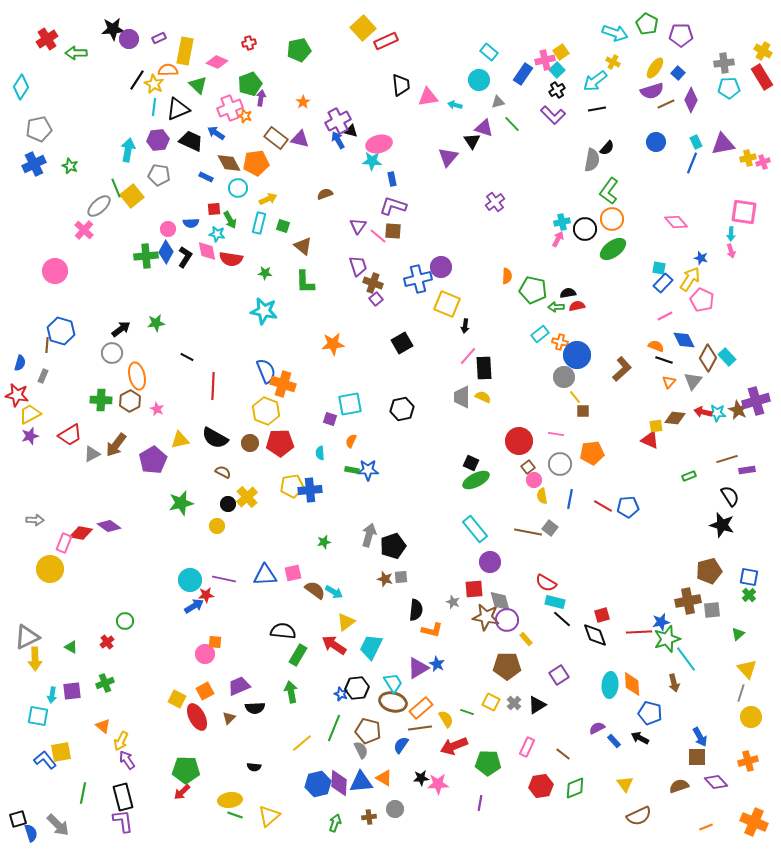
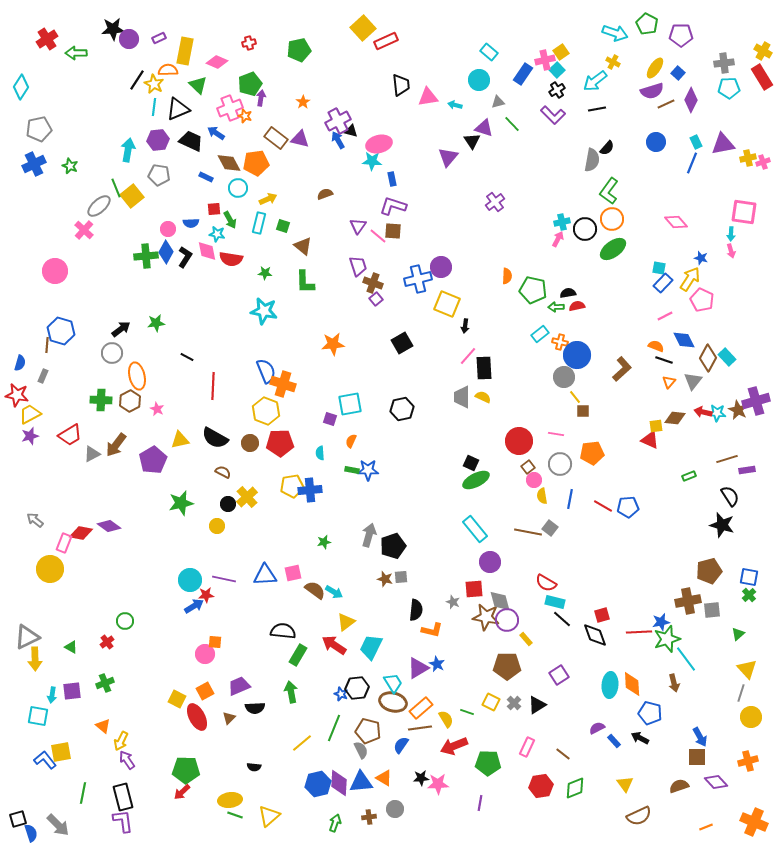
gray arrow at (35, 520): rotated 144 degrees counterclockwise
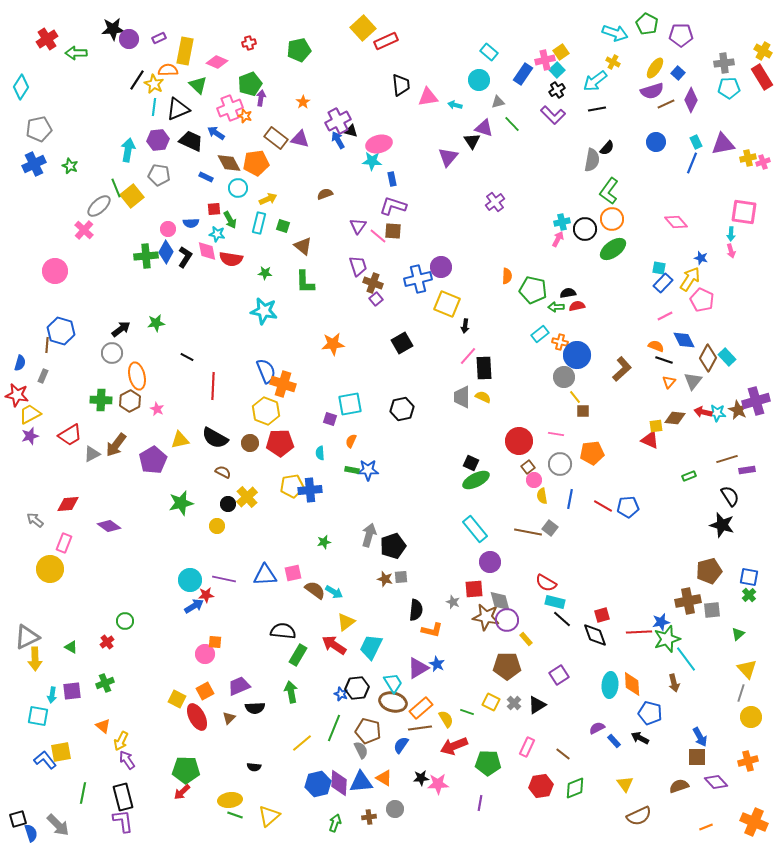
red diamond at (81, 533): moved 13 px left, 29 px up; rotated 15 degrees counterclockwise
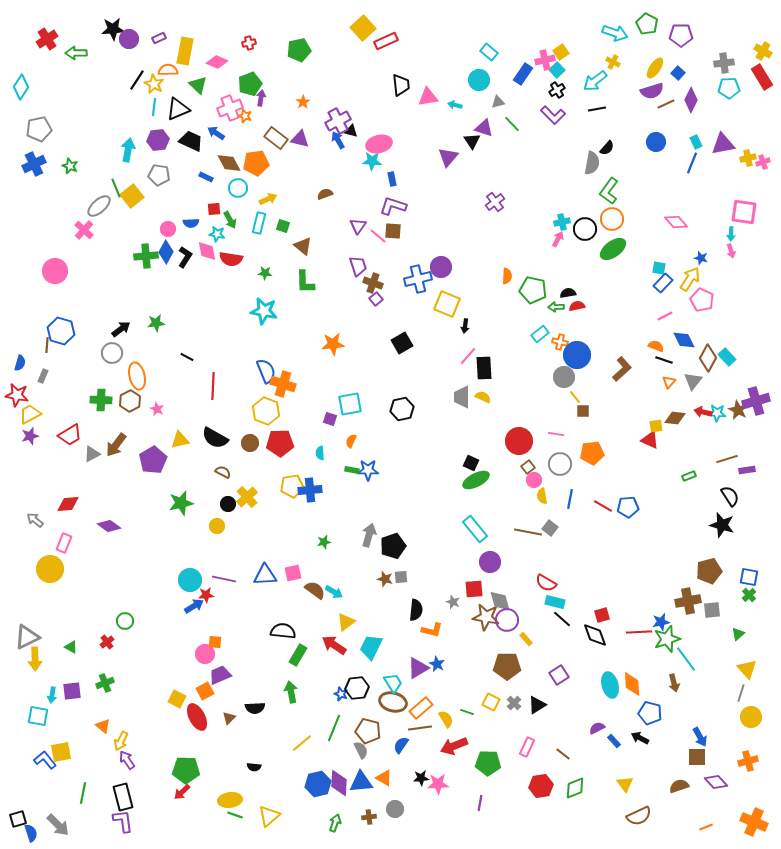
gray semicircle at (592, 160): moved 3 px down
cyan ellipse at (610, 685): rotated 20 degrees counterclockwise
purple trapezoid at (239, 686): moved 19 px left, 11 px up
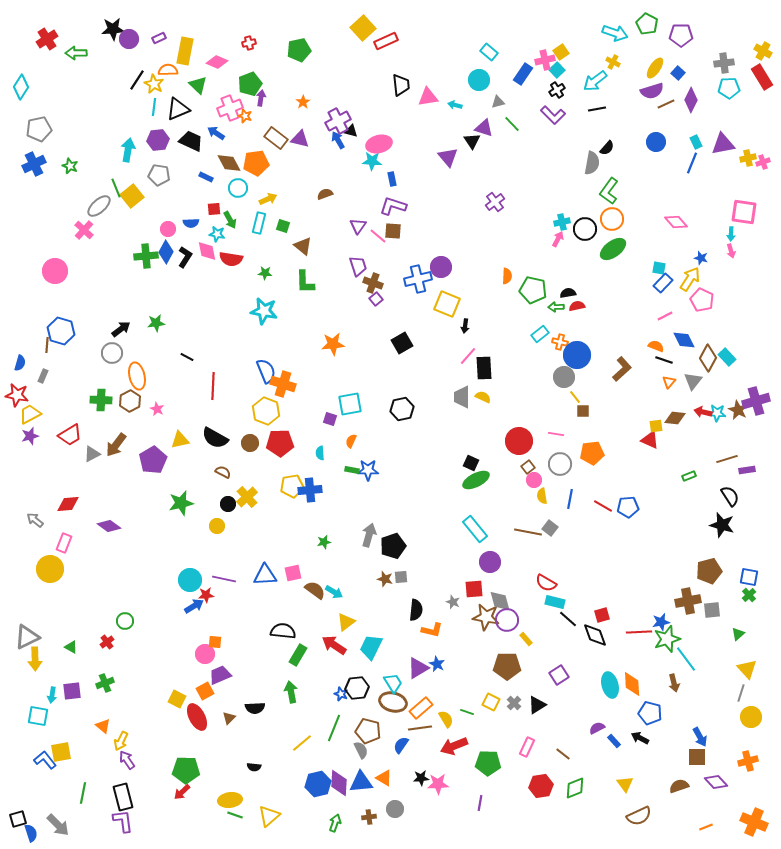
purple triangle at (448, 157): rotated 20 degrees counterclockwise
black line at (562, 619): moved 6 px right
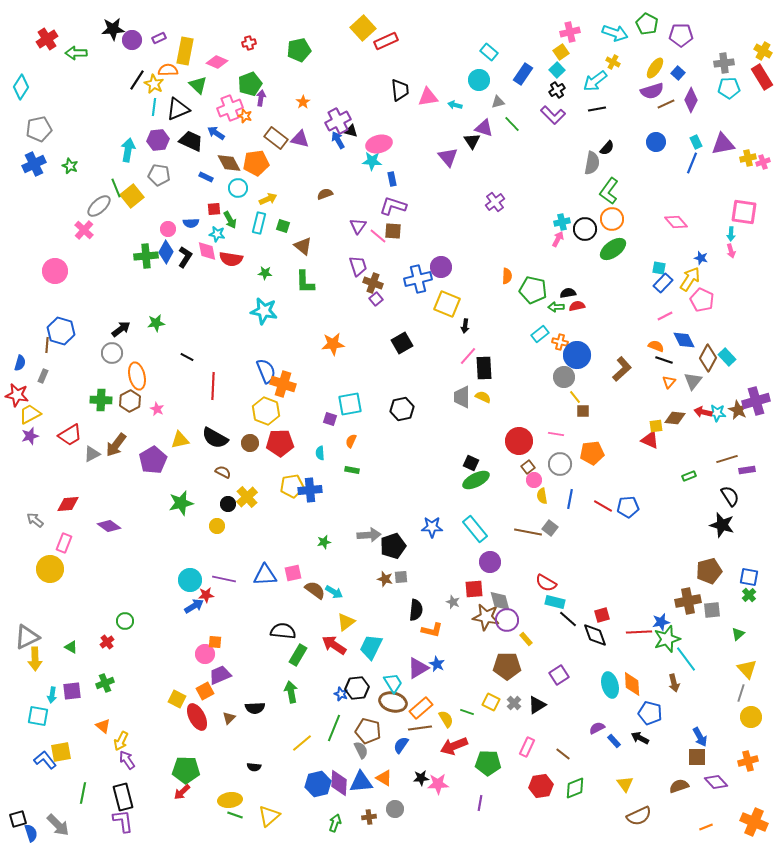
purple circle at (129, 39): moved 3 px right, 1 px down
pink cross at (545, 60): moved 25 px right, 28 px up
black trapezoid at (401, 85): moved 1 px left, 5 px down
blue star at (368, 470): moved 64 px right, 57 px down
gray arrow at (369, 535): rotated 70 degrees clockwise
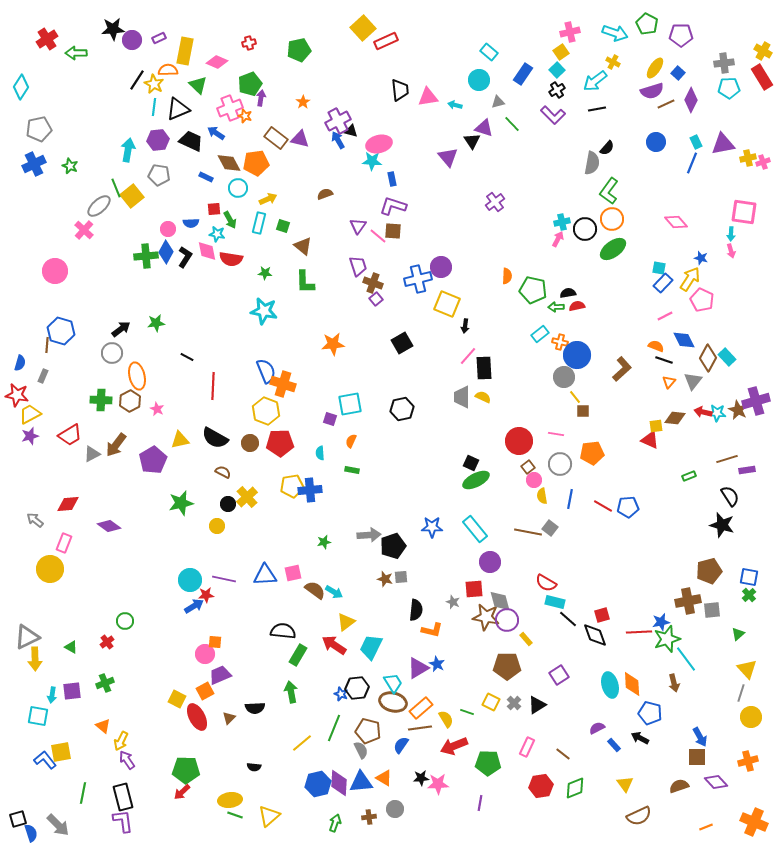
blue rectangle at (614, 741): moved 4 px down
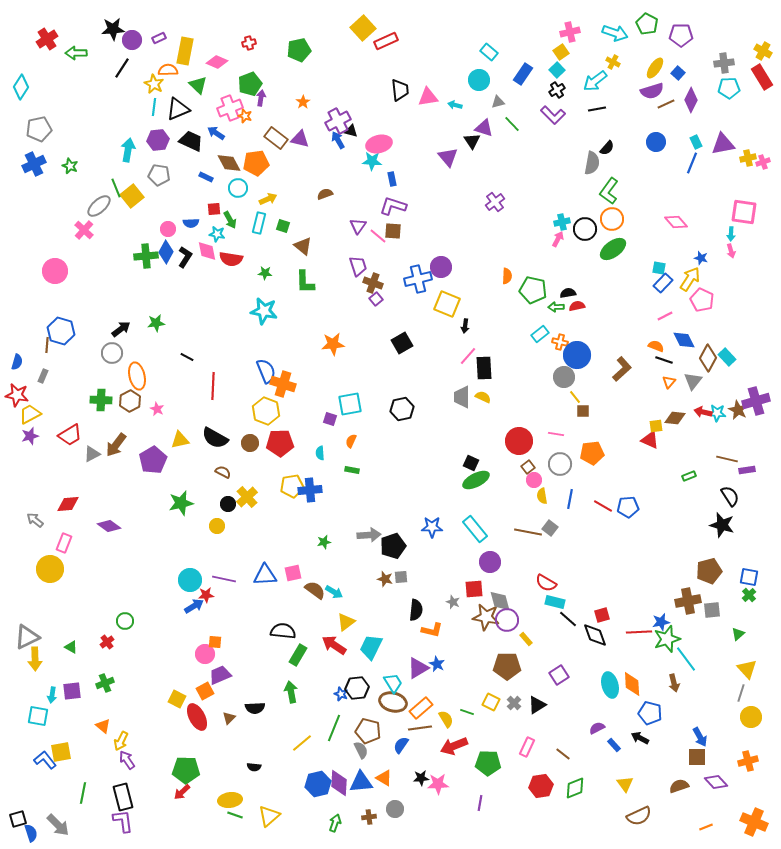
black line at (137, 80): moved 15 px left, 12 px up
blue semicircle at (20, 363): moved 3 px left, 1 px up
brown line at (727, 459): rotated 30 degrees clockwise
